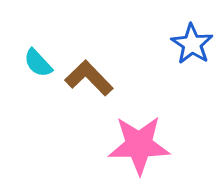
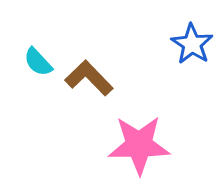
cyan semicircle: moved 1 px up
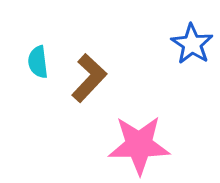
cyan semicircle: rotated 36 degrees clockwise
brown L-shape: rotated 87 degrees clockwise
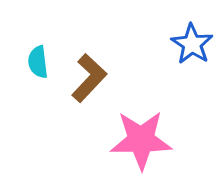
pink star: moved 2 px right, 5 px up
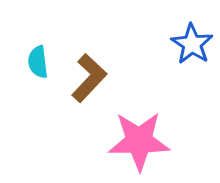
pink star: moved 2 px left, 1 px down
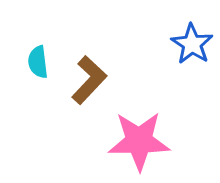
brown L-shape: moved 2 px down
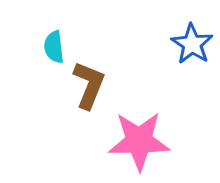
cyan semicircle: moved 16 px right, 15 px up
brown L-shape: moved 5 px down; rotated 21 degrees counterclockwise
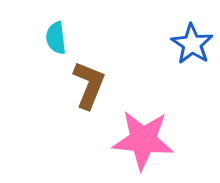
cyan semicircle: moved 2 px right, 9 px up
pink star: moved 4 px right, 1 px up; rotated 6 degrees clockwise
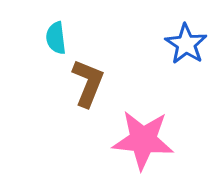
blue star: moved 6 px left
brown L-shape: moved 1 px left, 2 px up
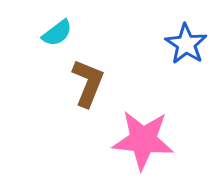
cyan semicircle: moved 1 px right, 5 px up; rotated 120 degrees counterclockwise
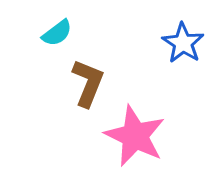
blue star: moved 3 px left, 1 px up
pink star: moved 8 px left, 4 px up; rotated 20 degrees clockwise
